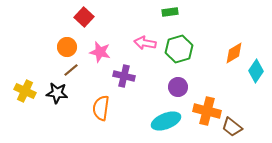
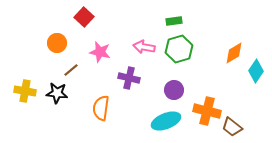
green rectangle: moved 4 px right, 9 px down
pink arrow: moved 1 px left, 4 px down
orange circle: moved 10 px left, 4 px up
purple cross: moved 5 px right, 2 px down
purple circle: moved 4 px left, 3 px down
yellow cross: rotated 15 degrees counterclockwise
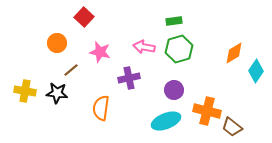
purple cross: rotated 25 degrees counterclockwise
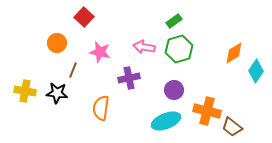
green rectangle: rotated 28 degrees counterclockwise
brown line: moved 2 px right; rotated 28 degrees counterclockwise
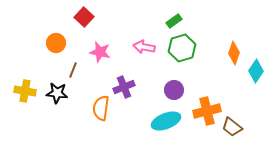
orange circle: moved 1 px left
green hexagon: moved 3 px right, 1 px up
orange diamond: rotated 40 degrees counterclockwise
purple cross: moved 5 px left, 9 px down; rotated 10 degrees counterclockwise
orange cross: rotated 28 degrees counterclockwise
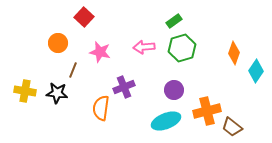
orange circle: moved 2 px right
pink arrow: rotated 15 degrees counterclockwise
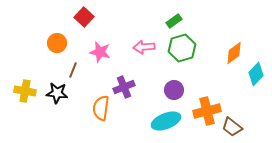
orange circle: moved 1 px left
orange diamond: rotated 35 degrees clockwise
cyan diamond: moved 3 px down; rotated 10 degrees clockwise
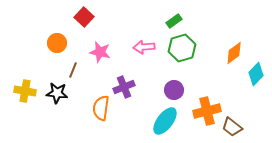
cyan ellipse: moved 1 px left; rotated 32 degrees counterclockwise
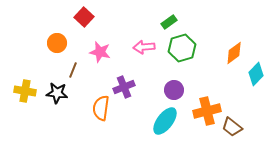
green rectangle: moved 5 px left, 1 px down
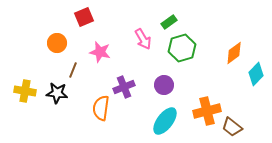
red square: rotated 24 degrees clockwise
pink arrow: moved 1 px left, 8 px up; rotated 115 degrees counterclockwise
purple circle: moved 10 px left, 5 px up
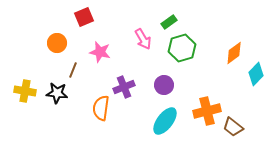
brown trapezoid: moved 1 px right
